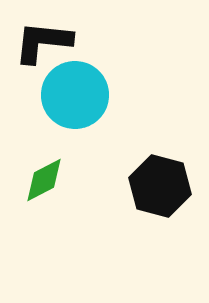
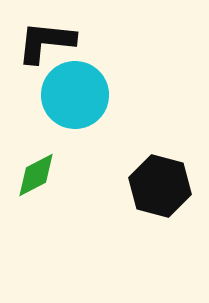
black L-shape: moved 3 px right
green diamond: moved 8 px left, 5 px up
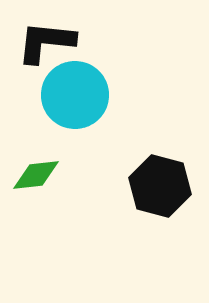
green diamond: rotated 21 degrees clockwise
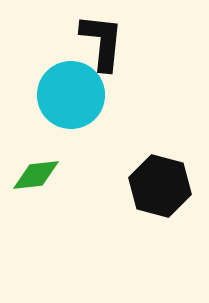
black L-shape: moved 56 px right; rotated 90 degrees clockwise
cyan circle: moved 4 px left
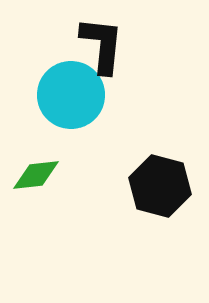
black L-shape: moved 3 px down
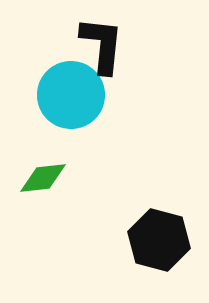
green diamond: moved 7 px right, 3 px down
black hexagon: moved 1 px left, 54 px down
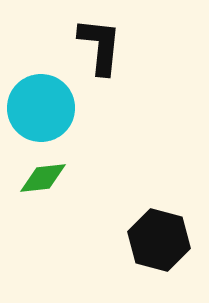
black L-shape: moved 2 px left, 1 px down
cyan circle: moved 30 px left, 13 px down
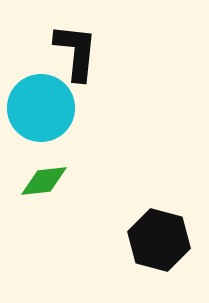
black L-shape: moved 24 px left, 6 px down
green diamond: moved 1 px right, 3 px down
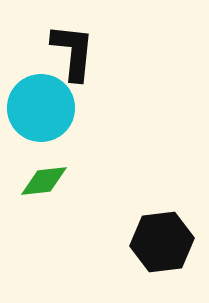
black L-shape: moved 3 px left
black hexagon: moved 3 px right, 2 px down; rotated 22 degrees counterclockwise
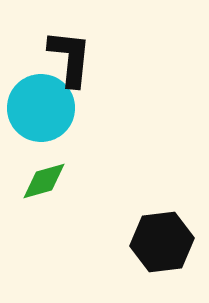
black L-shape: moved 3 px left, 6 px down
green diamond: rotated 9 degrees counterclockwise
